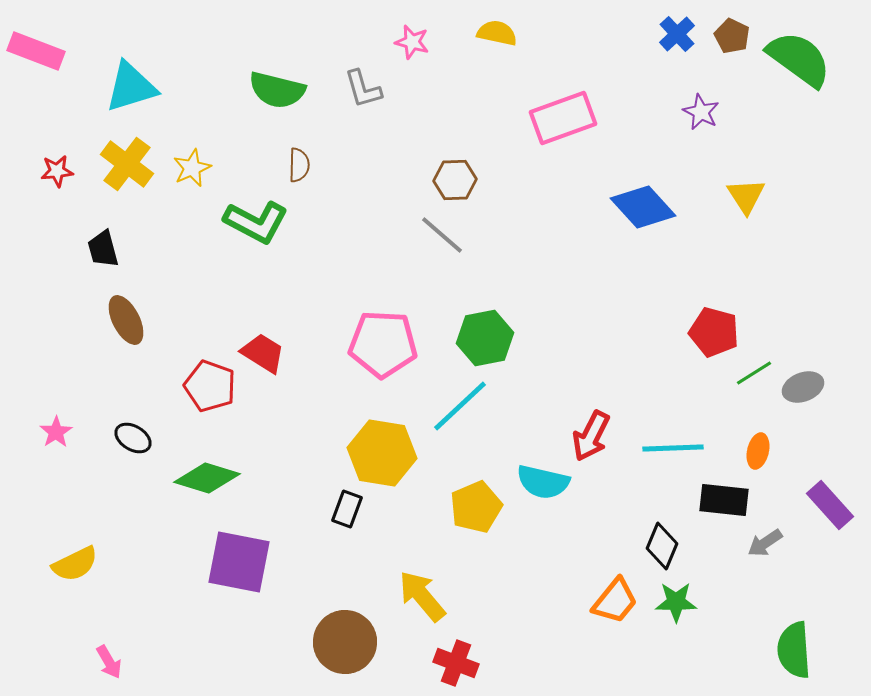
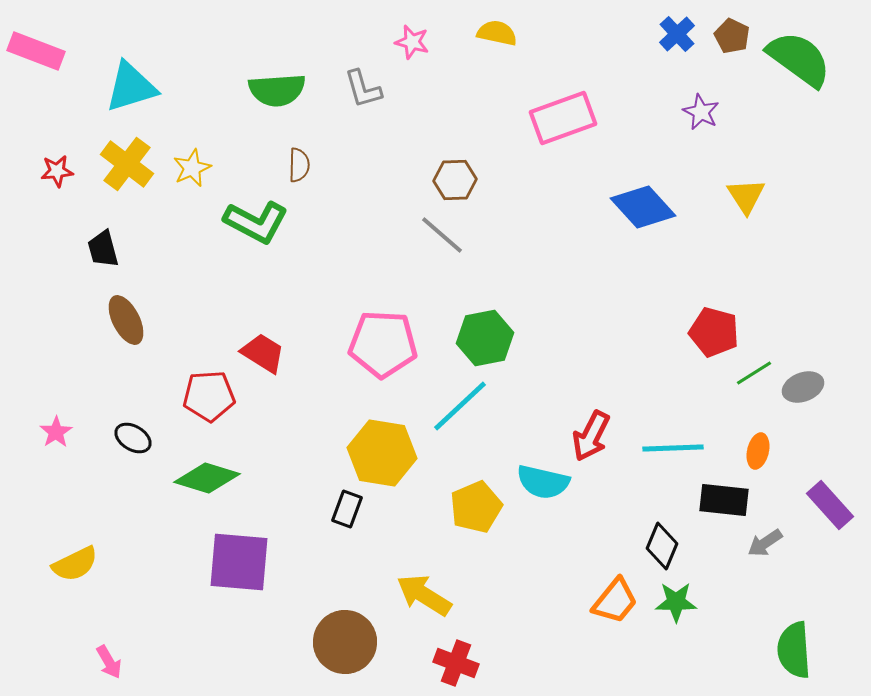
green semicircle at (277, 90): rotated 18 degrees counterclockwise
red pentagon at (210, 386): moved 1 px left, 10 px down; rotated 24 degrees counterclockwise
purple square at (239, 562): rotated 6 degrees counterclockwise
yellow arrow at (422, 596): moved 2 px right, 1 px up; rotated 18 degrees counterclockwise
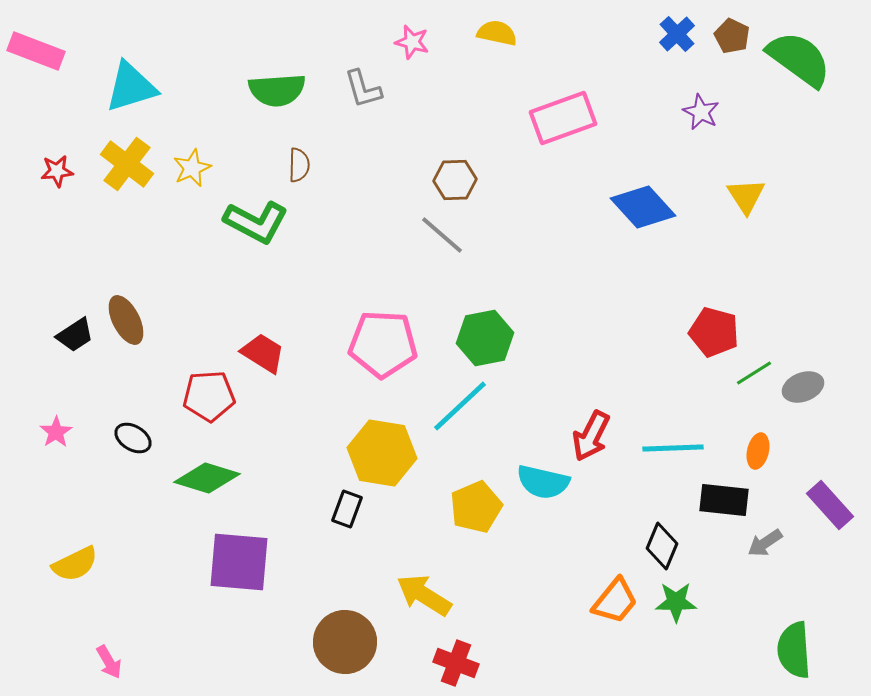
black trapezoid at (103, 249): moved 28 px left, 86 px down; rotated 108 degrees counterclockwise
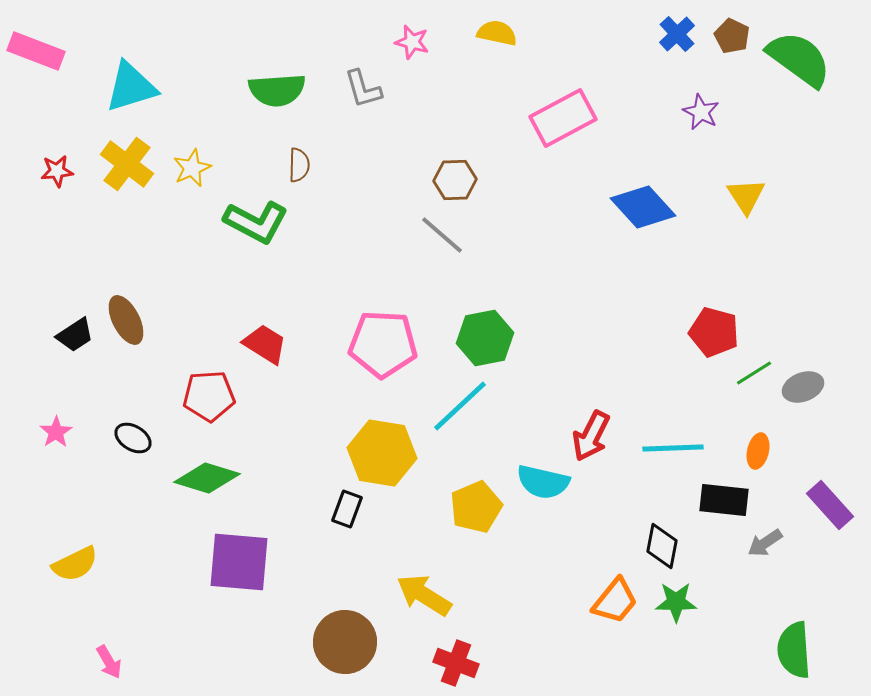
pink rectangle at (563, 118): rotated 8 degrees counterclockwise
red trapezoid at (263, 353): moved 2 px right, 9 px up
black diamond at (662, 546): rotated 12 degrees counterclockwise
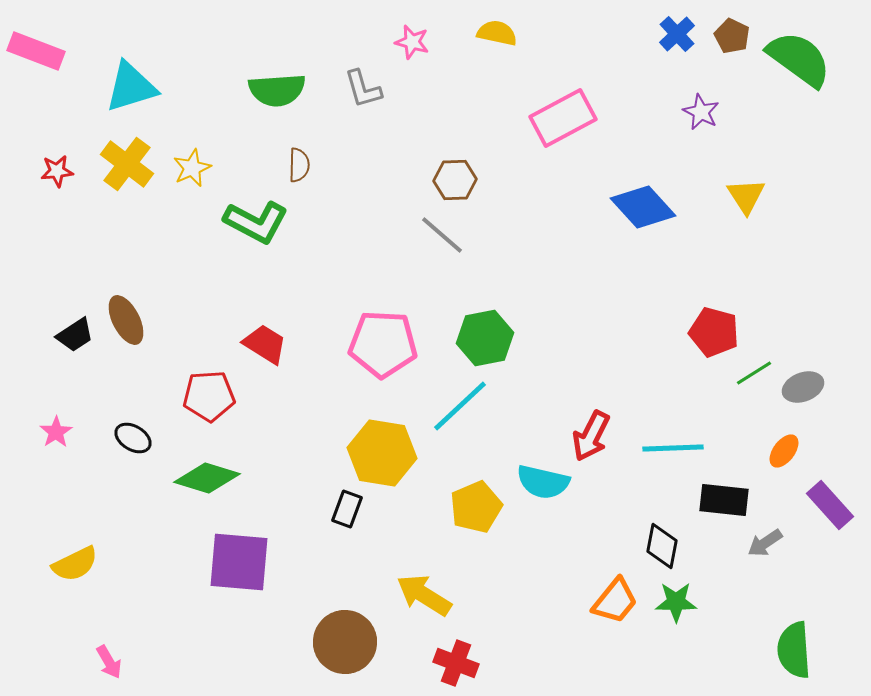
orange ellipse at (758, 451): moved 26 px right; rotated 24 degrees clockwise
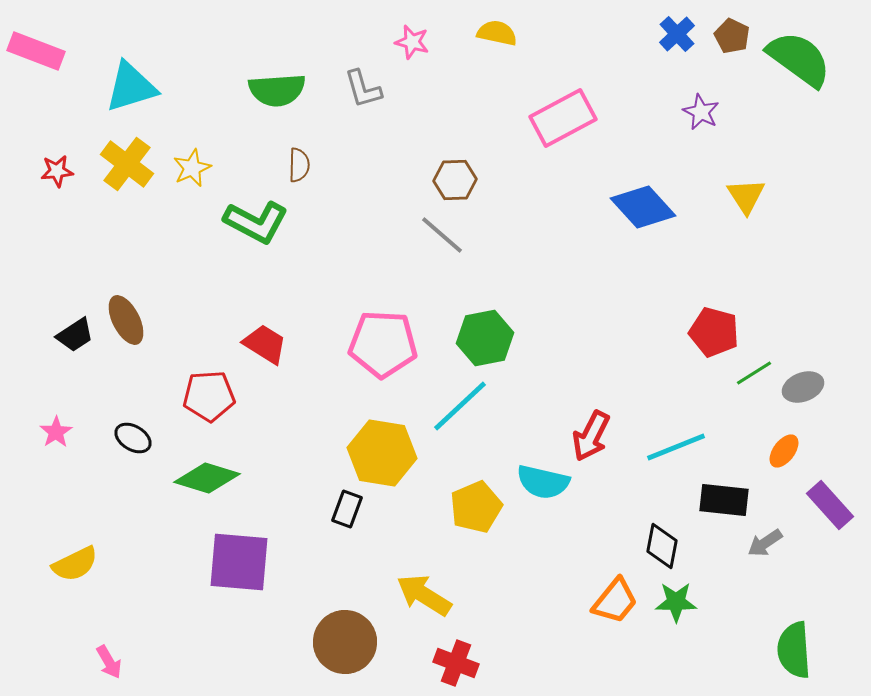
cyan line at (673, 448): moved 3 px right, 1 px up; rotated 20 degrees counterclockwise
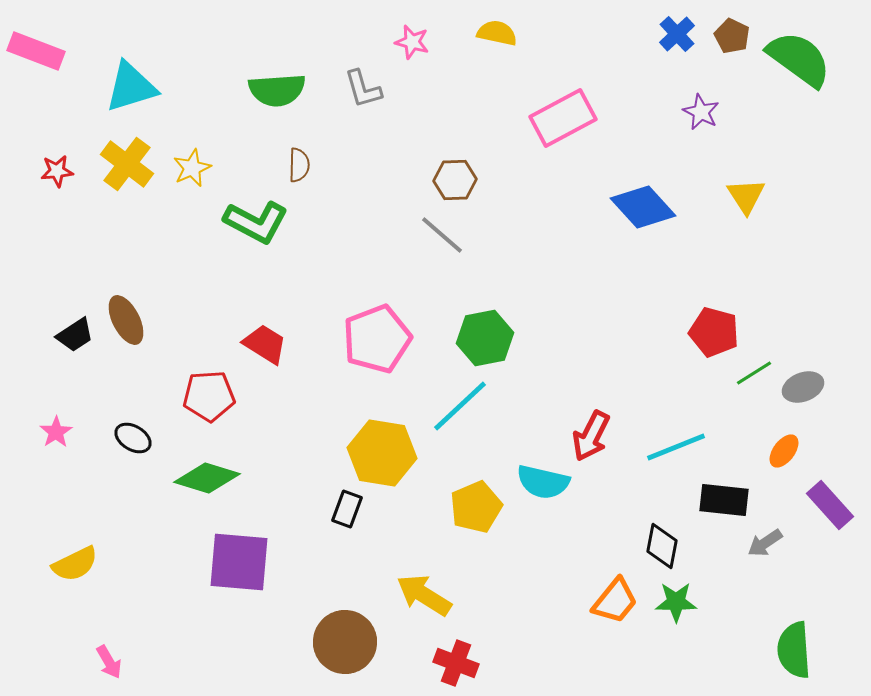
pink pentagon at (383, 344): moved 6 px left, 5 px up; rotated 24 degrees counterclockwise
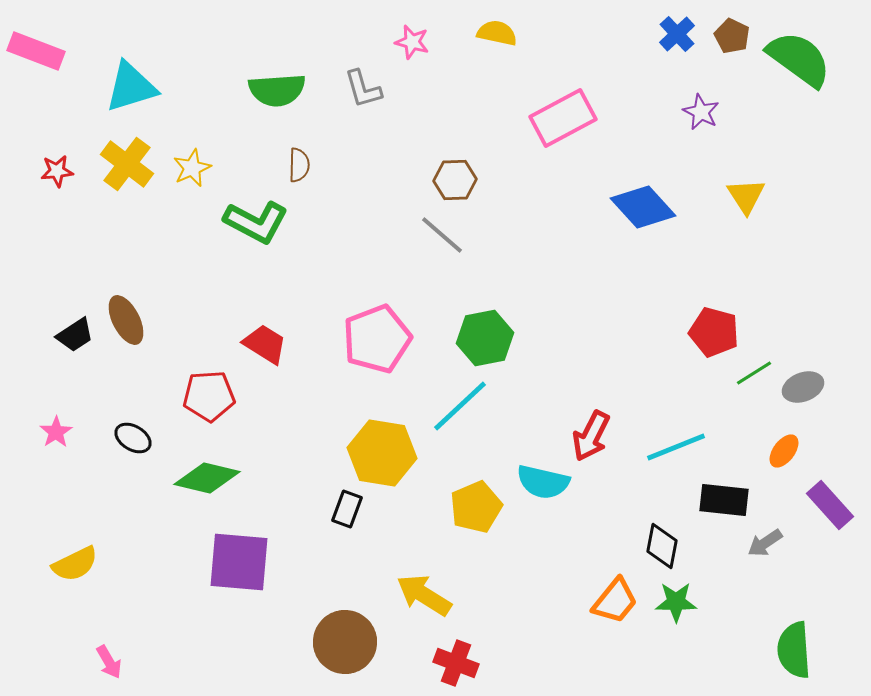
green diamond at (207, 478): rotated 4 degrees counterclockwise
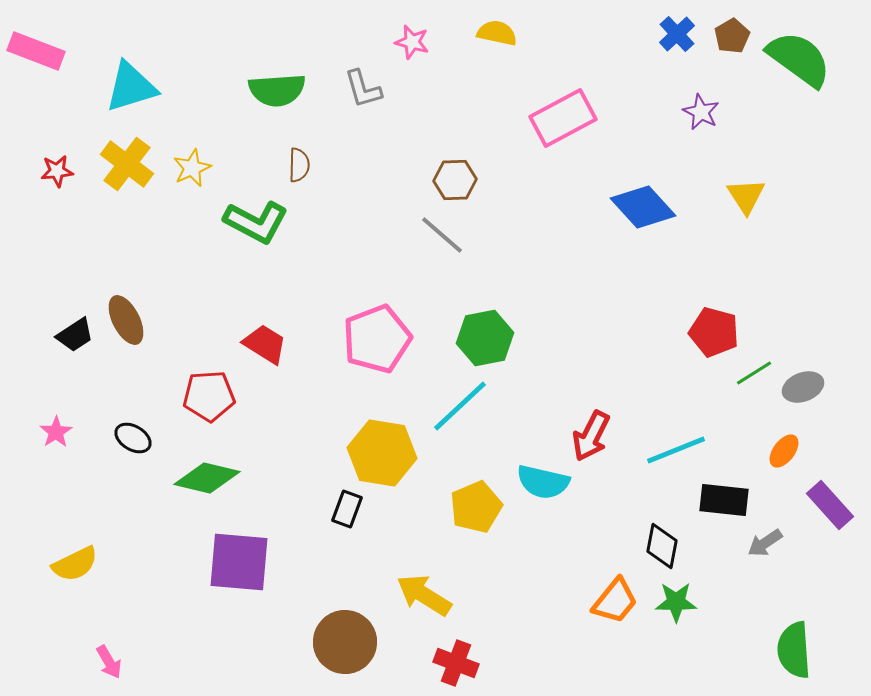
brown pentagon at (732, 36): rotated 16 degrees clockwise
cyan line at (676, 447): moved 3 px down
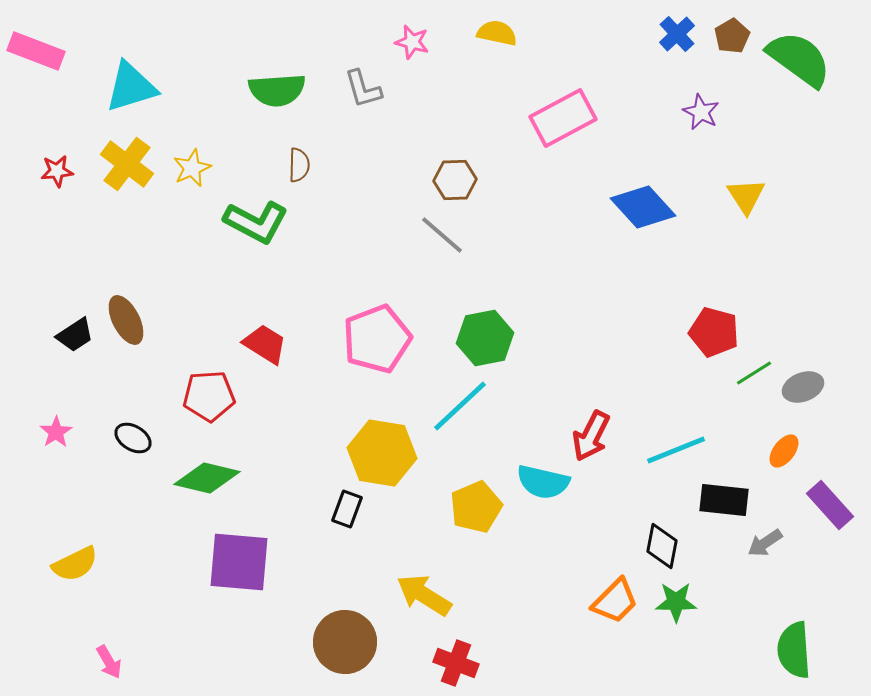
orange trapezoid at (615, 601): rotated 6 degrees clockwise
